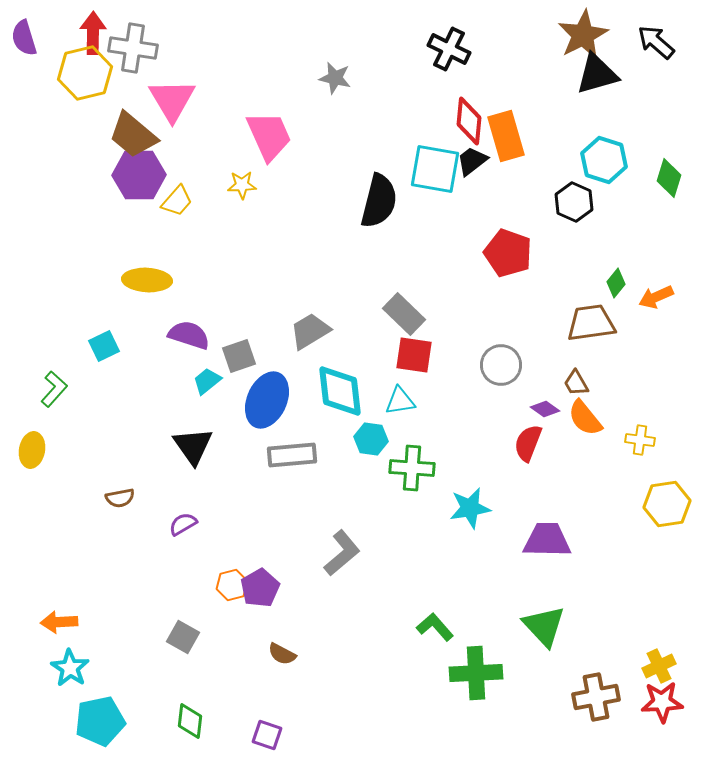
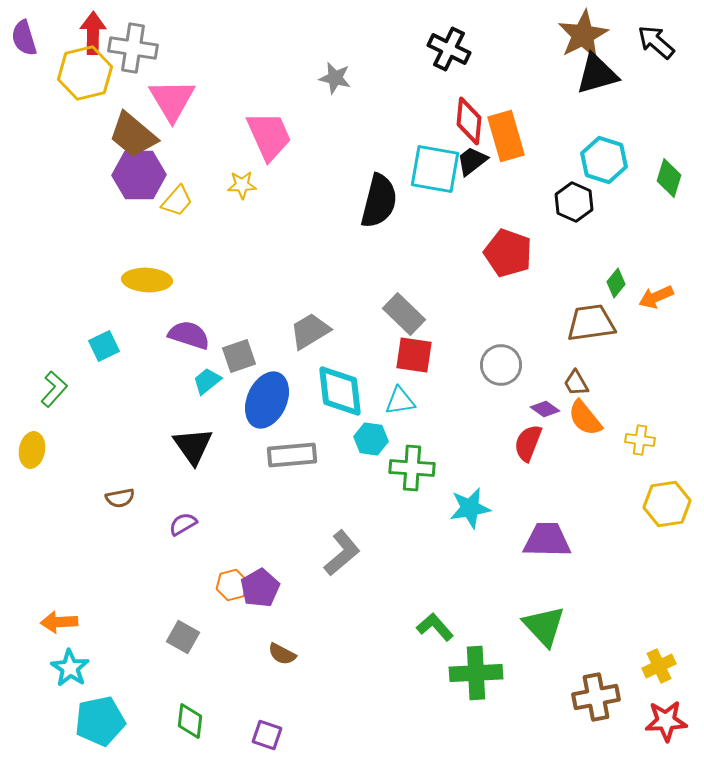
red star at (662, 702): moved 4 px right, 19 px down
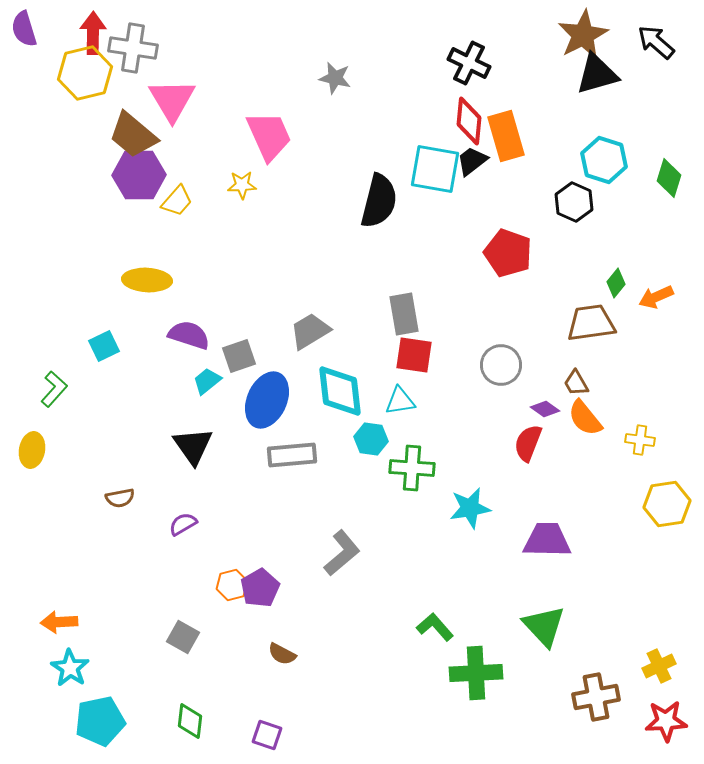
purple semicircle at (24, 38): moved 9 px up
black cross at (449, 49): moved 20 px right, 14 px down
gray rectangle at (404, 314): rotated 36 degrees clockwise
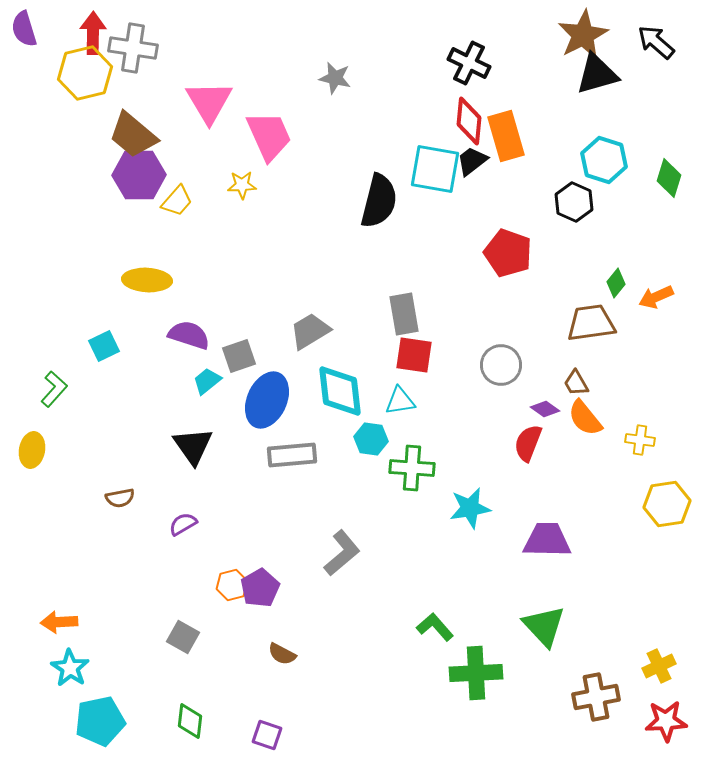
pink triangle at (172, 100): moved 37 px right, 2 px down
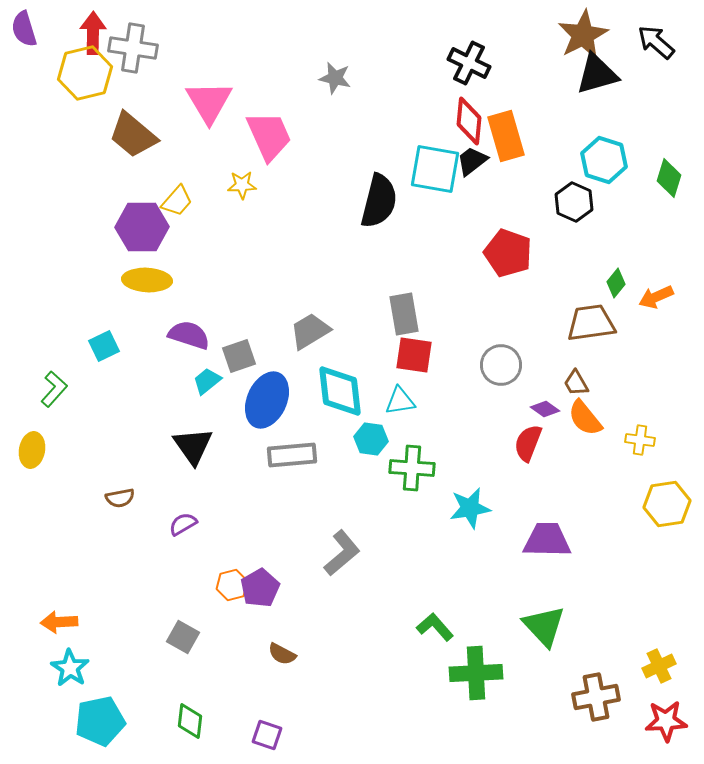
purple hexagon at (139, 175): moved 3 px right, 52 px down
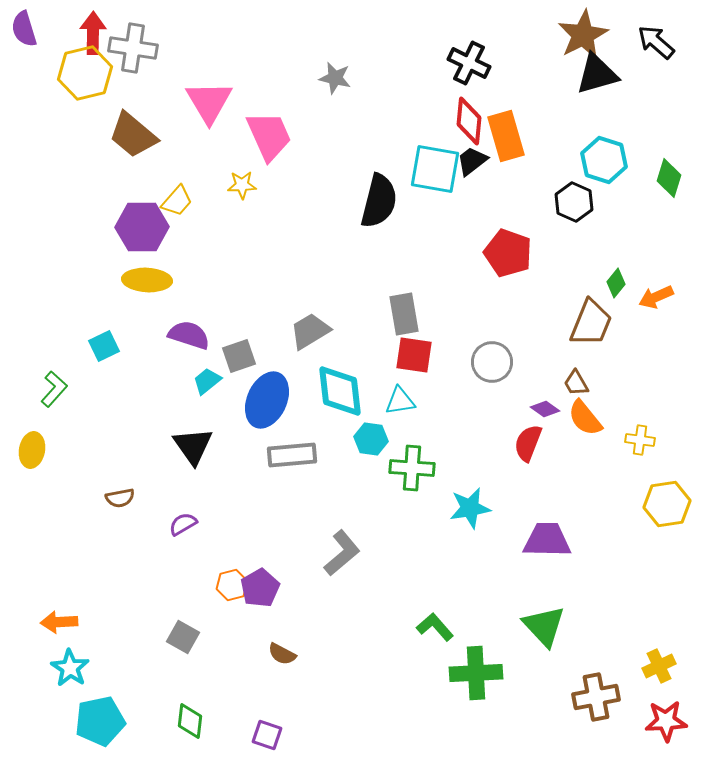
brown trapezoid at (591, 323): rotated 120 degrees clockwise
gray circle at (501, 365): moved 9 px left, 3 px up
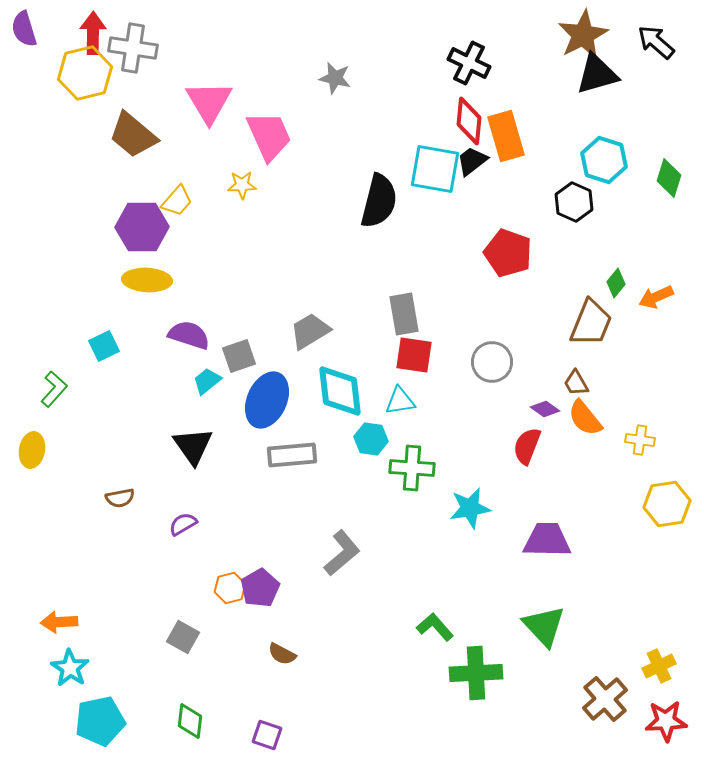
red semicircle at (528, 443): moved 1 px left, 3 px down
orange hexagon at (232, 585): moved 2 px left, 3 px down
brown cross at (596, 697): moved 9 px right, 2 px down; rotated 30 degrees counterclockwise
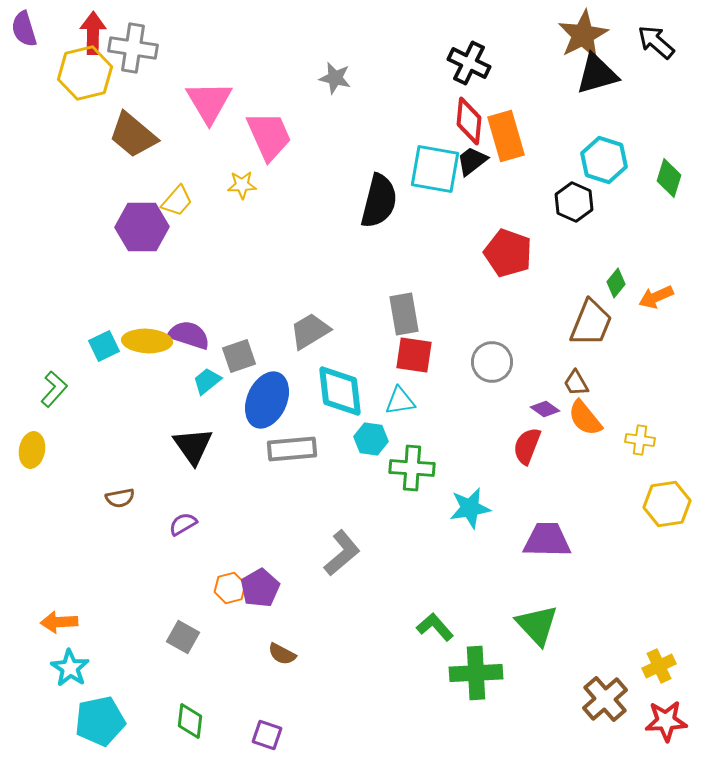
yellow ellipse at (147, 280): moved 61 px down
gray rectangle at (292, 455): moved 6 px up
green triangle at (544, 626): moved 7 px left, 1 px up
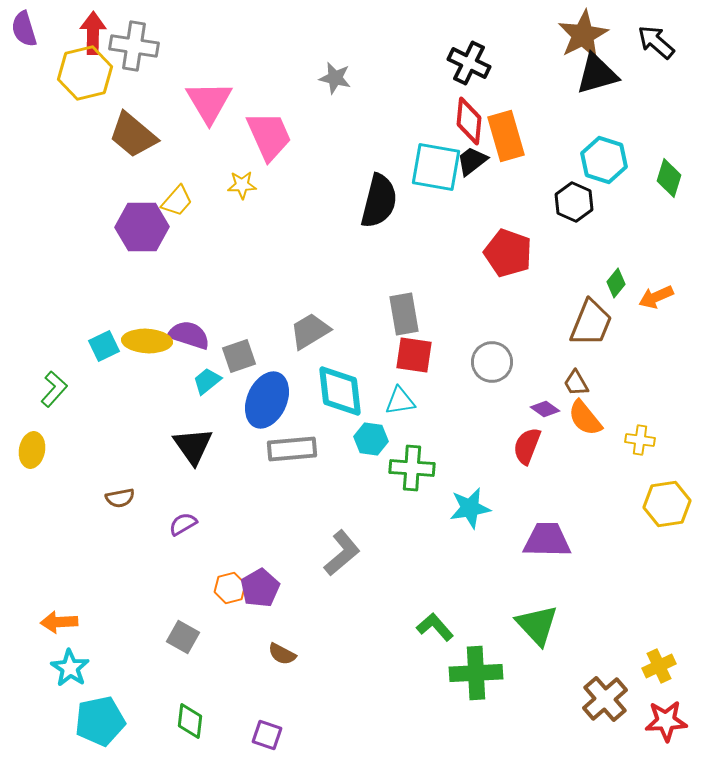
gray cross at (133, 48): moved 1 px right, 2 px up
cyan square at (435, 169): moved 1 px right, 2 px up
